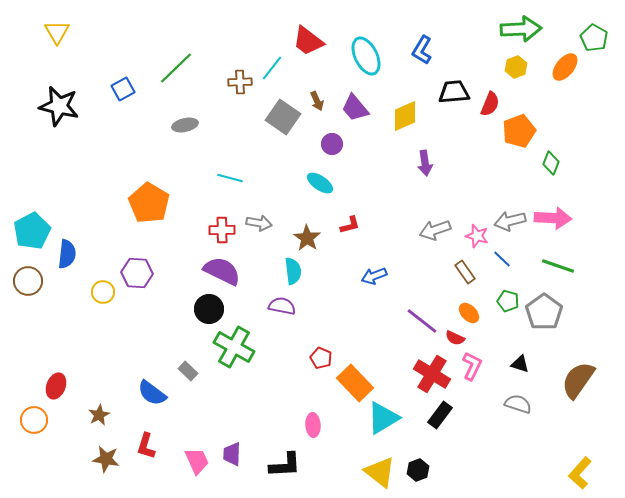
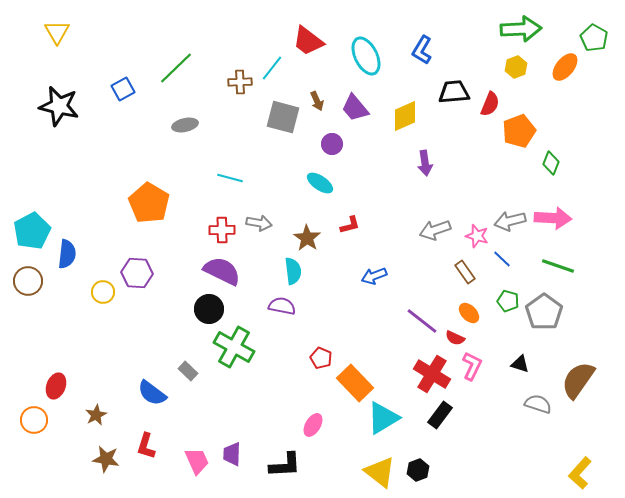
gray square at (283, 117): rotated 20 degrees counterclockwise
gray semicircle at (518, 404): moved 20 px right
brown star at (99, 415): moved 3 px left
pink ellipse at (313, 425): rotated 35 degrees clockwise
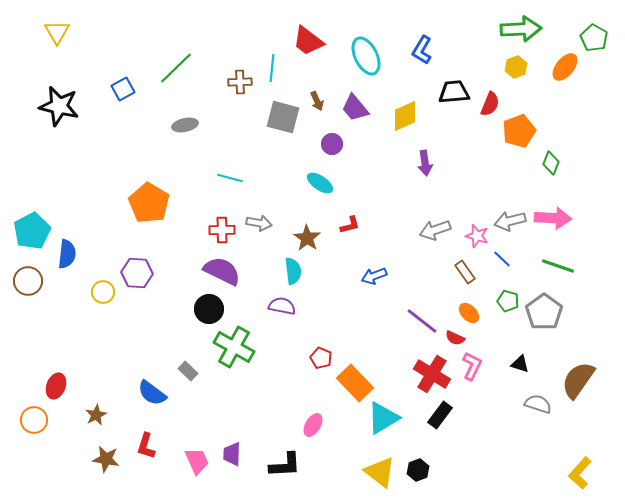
cyan line at (272, 68): rotated 32 degrees counterclockwise
